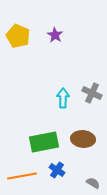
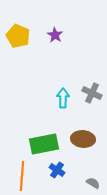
green rectangle: moved 2 px down
orange line: rotated 76 degrees counterclockwise
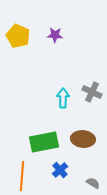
purple star: rotated 28 degrees counterclockwise
gray cross: moved 1 px up
green rectangle: moved 2 px up
blue cross: moved 3 px right; rotated 14 degrees clockwise
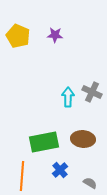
cyan arrow: moved 5 px right, 1 px up
gray semicircle: moved 3 px left
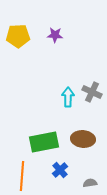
yellow pentagon: rotated 25 degrees counterclockwise
gray semicircle: rotated 40 degrees counterclockwise
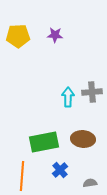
gray cross: rotated 30 degrees counterclockwise
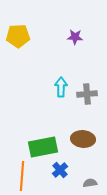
purple star: moved 20 px right, 2 px down
gray cross: moved 5 px left, 2 px down
cyan arrow: moved 7 px left, 10 px up
green rectangle: moved 1 px left, 5 px down
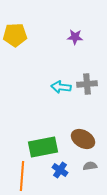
yellow pentagon: moved 3 px left, 1 px up
cyan arrow: rotated 84 degrees counterclockwise
gray cross: moved 10 px up
brown ellipse: rotated 25 degrees clockwise
blue cross: rotated 14 degrees counterclockwise
gray semicircle: moved 17 px up
